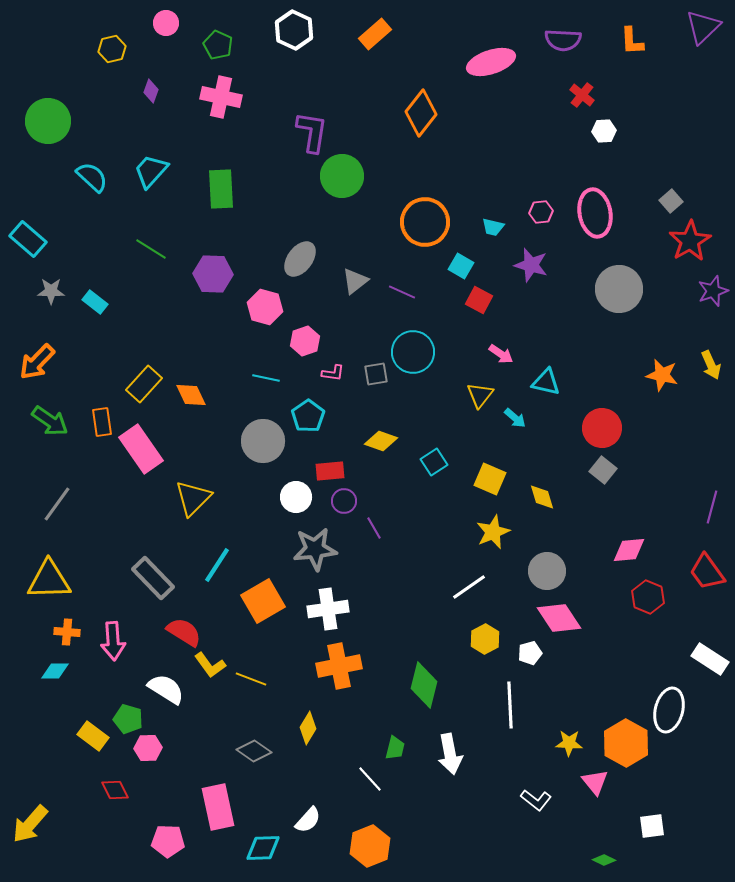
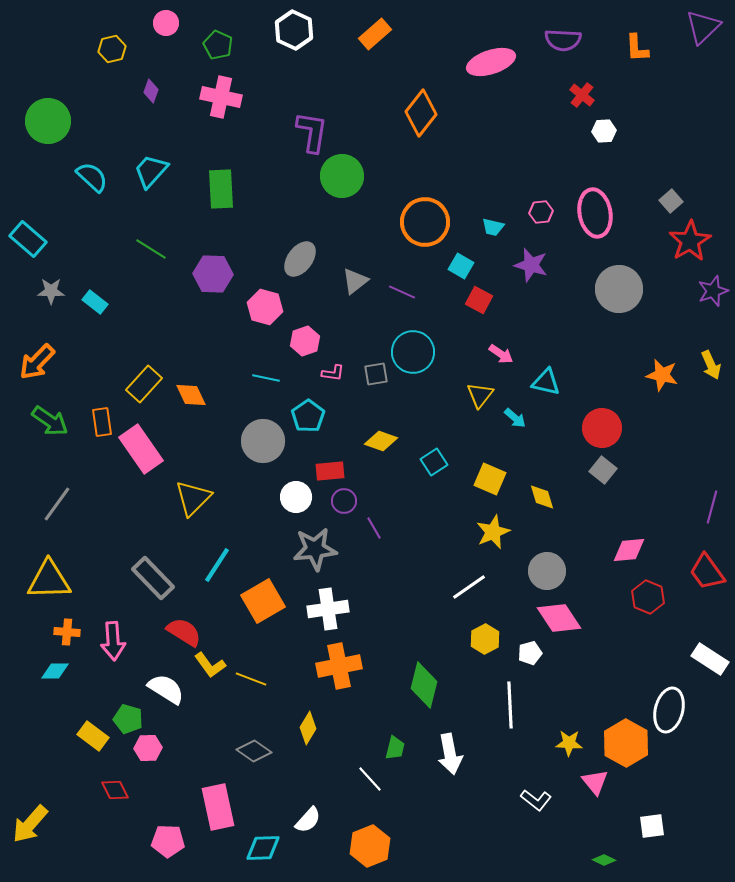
orange L-shape at (632, 41): moved 5 px right, 7 px down
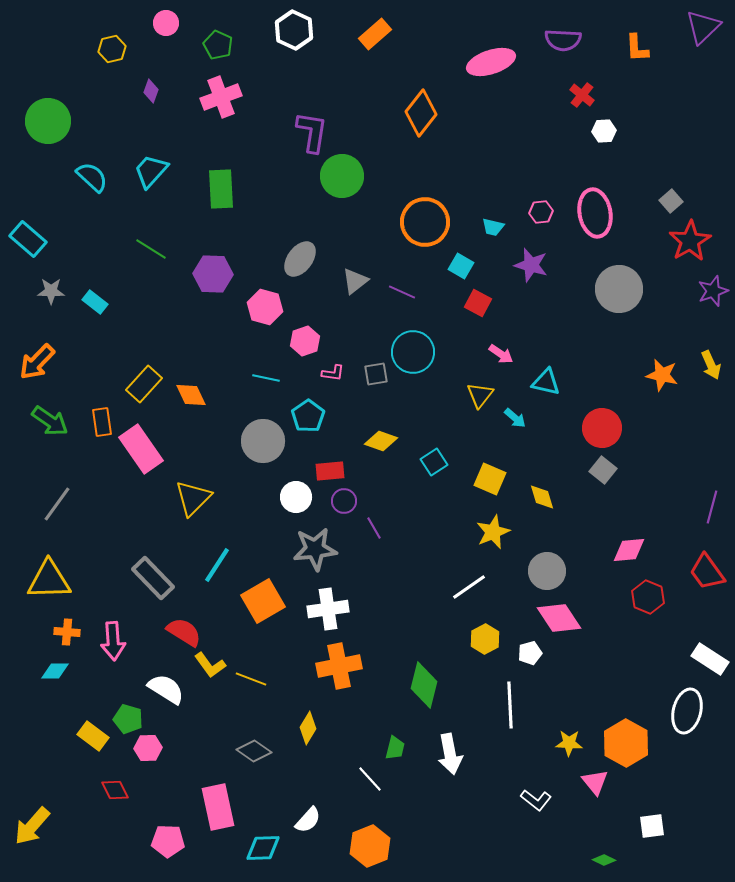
pink cross at (221, 97): rotated 33 degrees counterclockwise
red square at (479, 300): moved 1 px left, 3 px down
white ellipse at (669, 710): moved 18 px right, 1 px down
yellow arrow at (30, 824): moved 2 px right, 2 px down
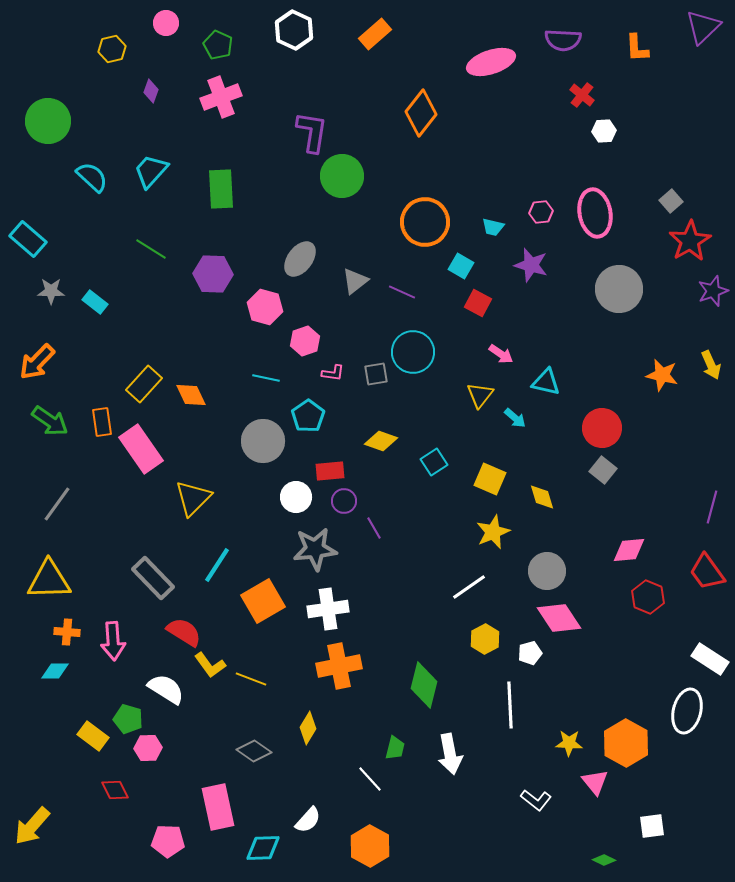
orange hexagon at (370, 846): rotated 9 degrees counterclockwise
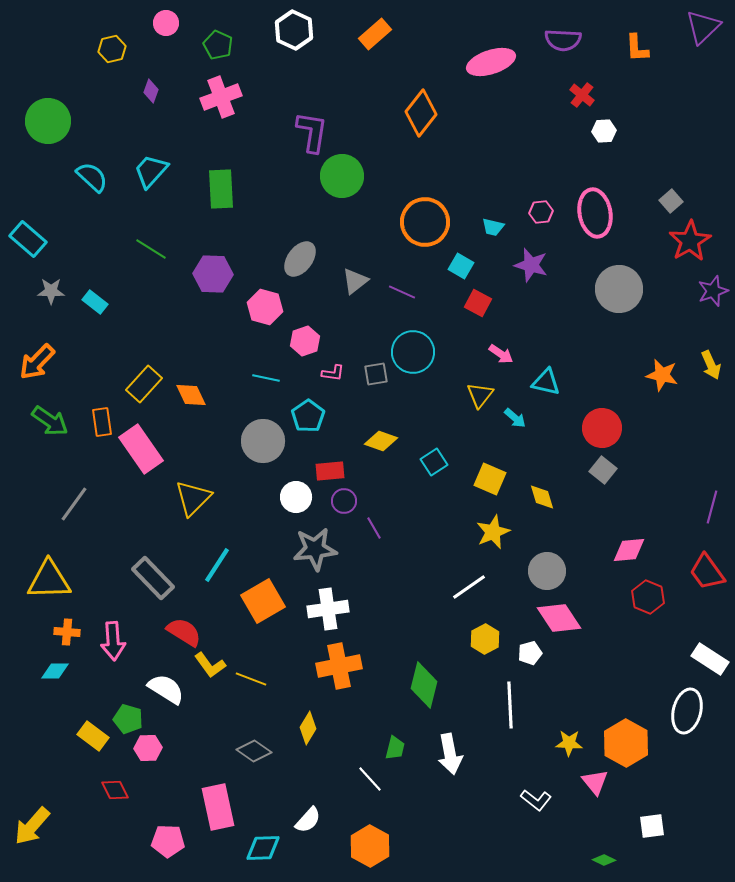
gray line at (57, 504): moved 17 px right
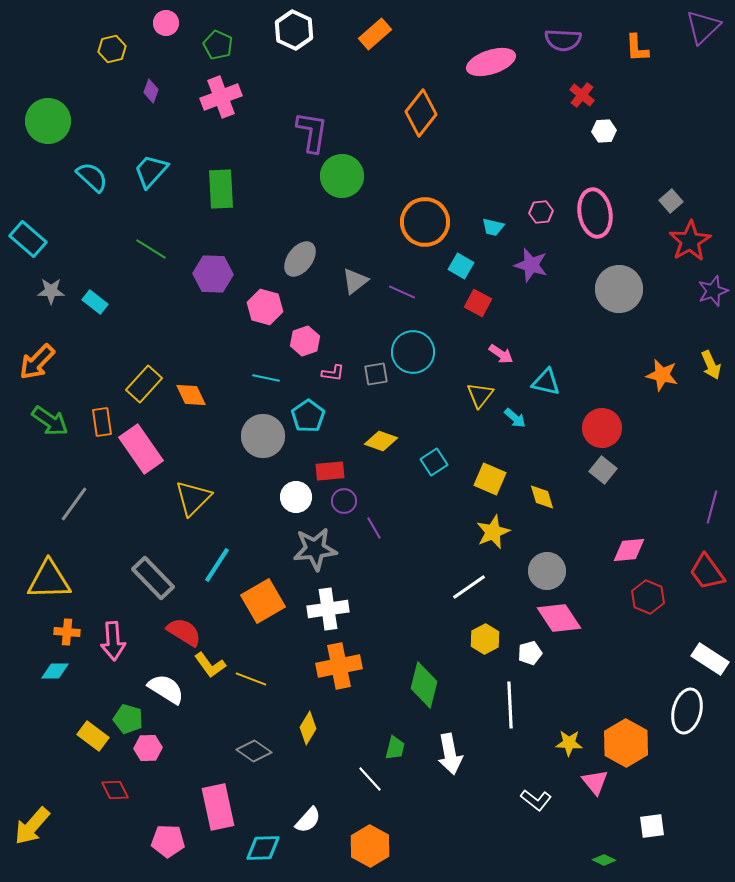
gray circle at (263, 441): moved 5 px up
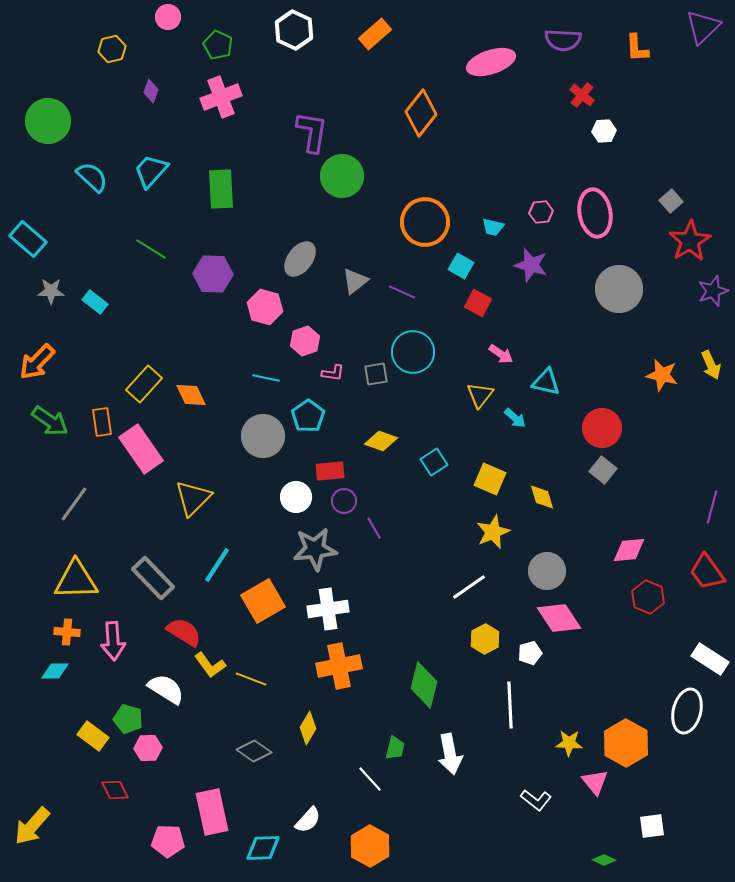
pink circle at (166, 23): moved 2 px right, 6 px up
yellow triangle at (49, 580): moved 27 px right
pink rectangle at (218, 807): moved 6 px left, 5 px down
